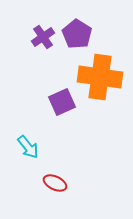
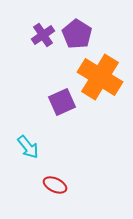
purple cross: moved 2 px up
orange cross: rotated 24 degrees clockwise
red ellipse: moved 2 px down
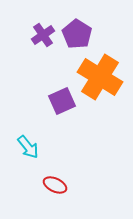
purple square: moved 1 px up
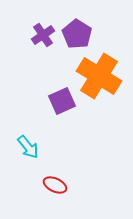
orange cross: moved 1 px left, 1 px up
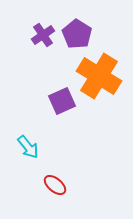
red ellipse: rotated 15 degrees clockwise
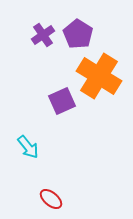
purple pentagon: moved 1 px right
red ellipse: moved 4 px left, 14 px down
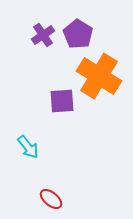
purple square: rotated 20 degrees clockwise
